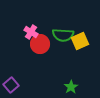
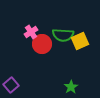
pink cross: rotated 24 degrees clockwise
red circle: moved 2 px right
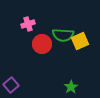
pink cross: moved 3 px left, 8 px up; rotated 16 degrees clockwise
